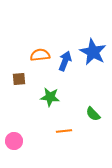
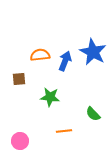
pink circle: moved 6 px right
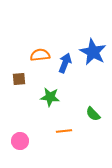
blue arrow: moved 2 px down
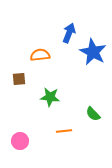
blue arrow: moved 4 px right, 30 px up
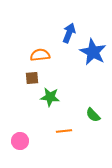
brown square: moved 13 px right, 1 px up
green semicircle: moved 1 px down
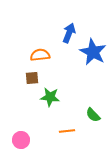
orange line: moved 3 px right
pink circle: moved 1 px right, 1 px up
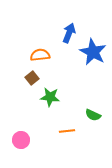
brown square: rotated 32 degrees counterclockwise
green semicircle: rotated 21 degrees counterclockwise
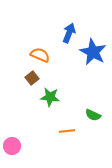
orange semicircle: rotated 30 degrees clockwise
pink circle: moved 9 px left, 6 px down
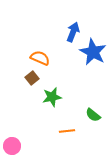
blue arrow: moved 4 px right, 1 px up
orange semicircle: moved 3 px down
green star: moved 2 px right; rotated 18 degrees counterclockwise
green semicircle: rotated 14 degrees clockwise
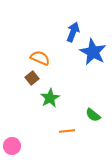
green star: moved 2 px left, 1 px down; rotated 18 degrees counterclockwise
